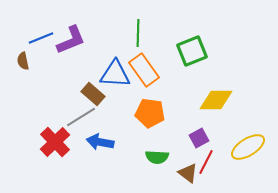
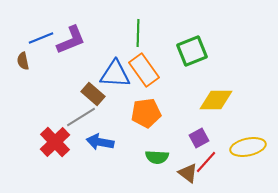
orange pentagon: moved 4 px left; rotated 16 degrees counterclockwise
yellow ellipse: rotated 20 degrees clockwise
red line: rotated 15 degrees clockwise
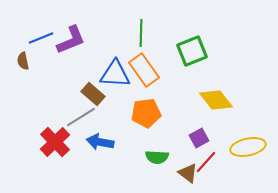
green line: moved 3 px right
yellow diamond: rotated 52 degrees clockwise
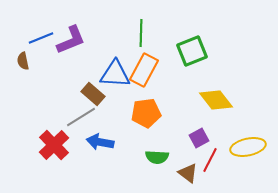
orange rectangle: rotated 64 degrees clockwise
red cross: moved 1 px left, 3 px down
red line: moved 4 px right, 2 px up; rotated 15 degrees counterclockwise
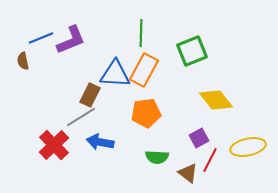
brown rectangle: moved 3 px left, 1 px down; rotated 75 degrees clockwise
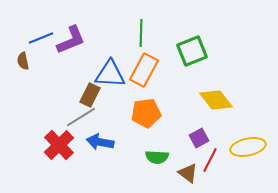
blue triangle: moved 5 px left
red cross: moved 5 px right
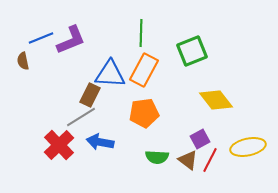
orange pentagon: moved 2 px left
purple square: moved 1 px right, 1 px down
brown triangle: moved 13 px up
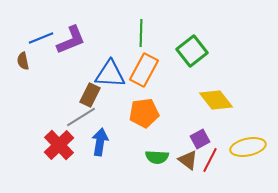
green square: rotated 16 degrees counterclockwise
blue arrow: rotated 88 degrees clockwise
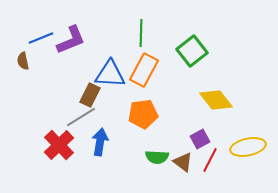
orange pentagon: moved 1 px left, 1 px down
brown triangle: moved 5 px left, 2 px down
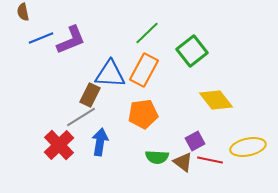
green line: moved 6 px right; rotated 44 degrees clockwise
brown semicircle: moved 49 px up
purple square: moved 5 px left, 2 px down
red line: rotated 75 degrees clockwise
